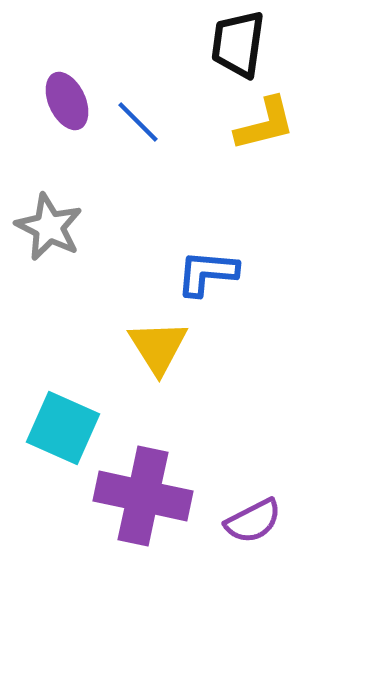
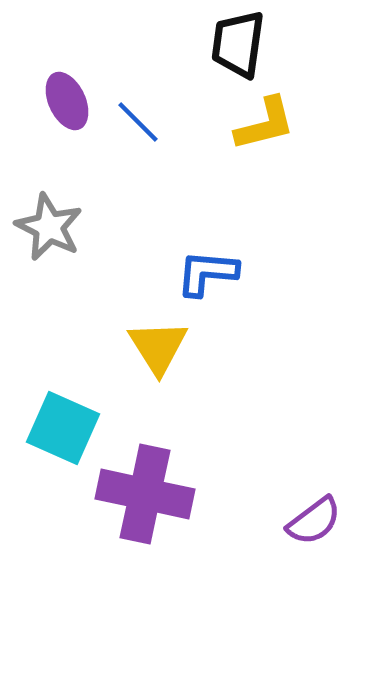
purple cross: moved 2 px right, 2 px up
purple semicircle: moved 61 px right; rotated 10 degrees counterclockwise
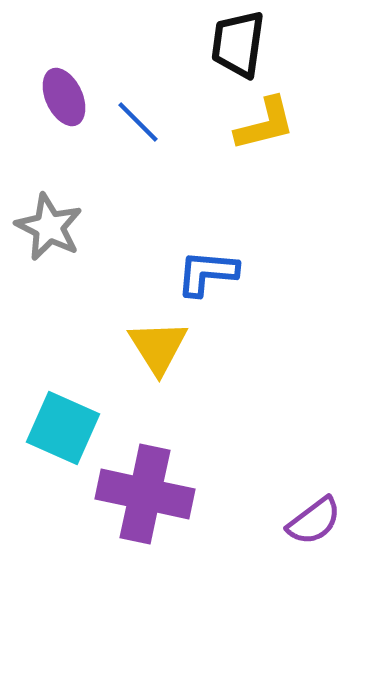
purple ellipse: moved 3 px left, 4 px up
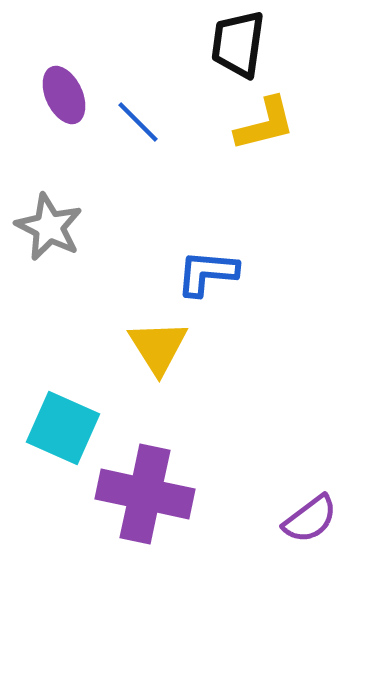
purple ellipse: moved 2 px up
purple semicircle: moved 4 px left, 2 px up
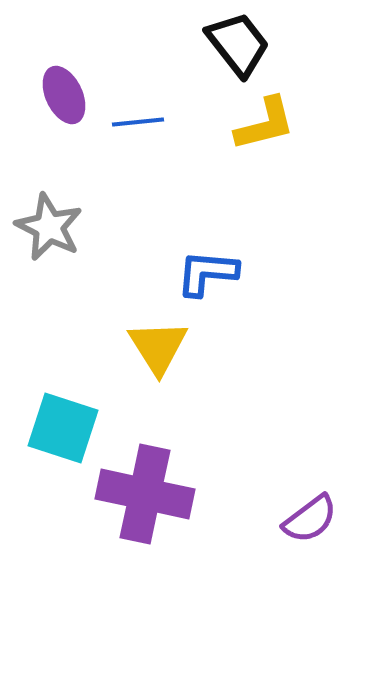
black trapezoid: rotated 134 degrees clockwise
blue line: rotated 51 degrees counterclockwise
cyan square: rotated 6 degrees counterclockwise
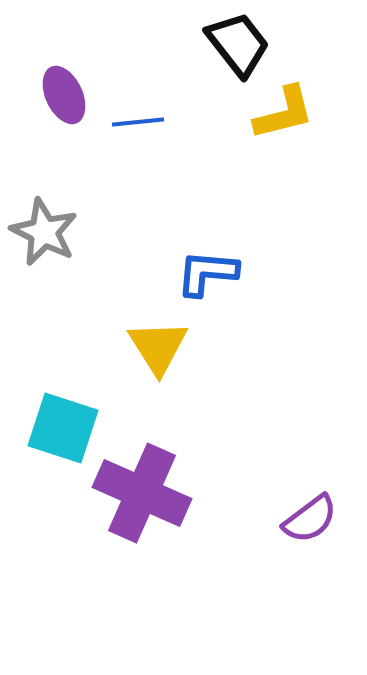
yellow L-shape: moved 19 px right, 11 px up
gray star: moved 5 px left, 5 px down
purple cross: moved 3 px left, 1 px up; rotated 12 degrees clockwise
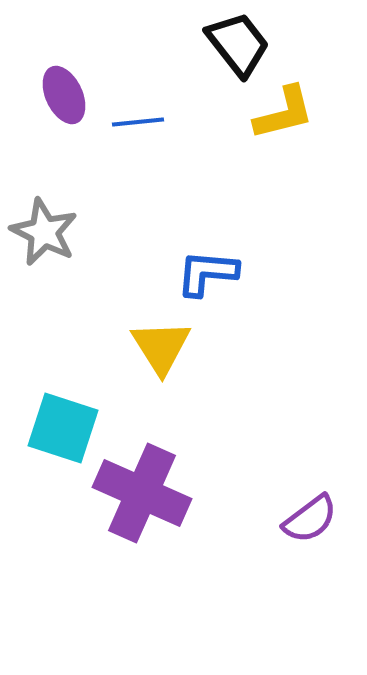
yellow triangle: moved 3 px right
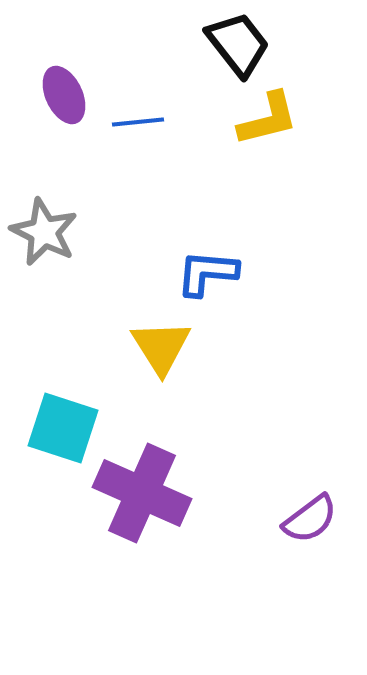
yellow L-shape: moved 16 px left, 6 px down
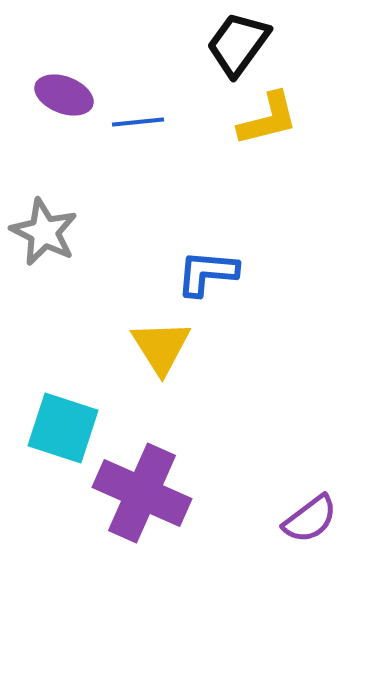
black trapezoid: rotated 106 degrees counterclockwise
purple ellipse: rotated 44 degrees counterclockwise
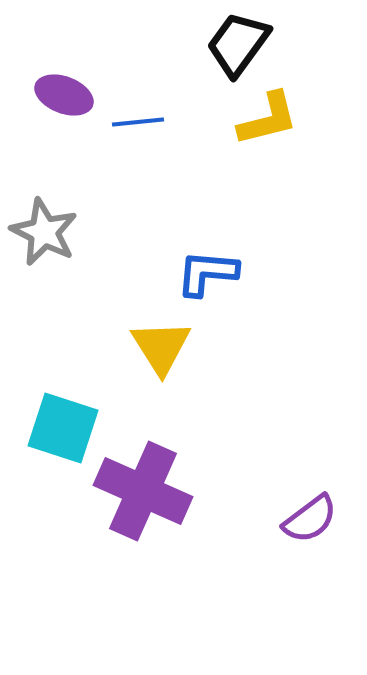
purple cross: moved 1 px right, 2 px up
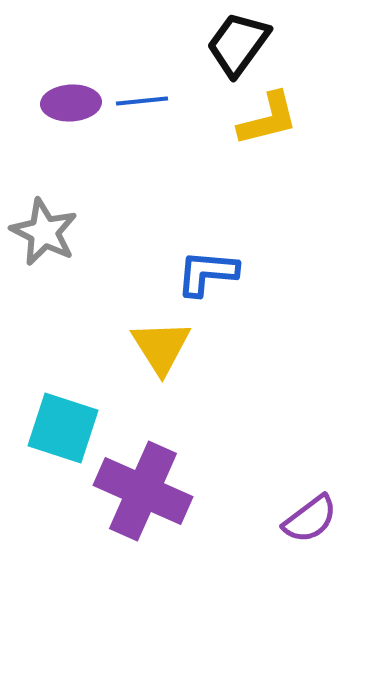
purple ellipse: moved 7 px right, 8 px down; rotated 24 degrees counterclockwise
blue line: moved 4 px right, 21 px up
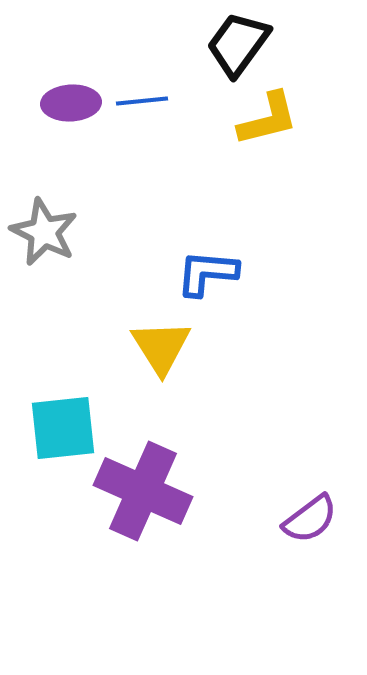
cyan square: rotated 24 degrees counterclockwise
